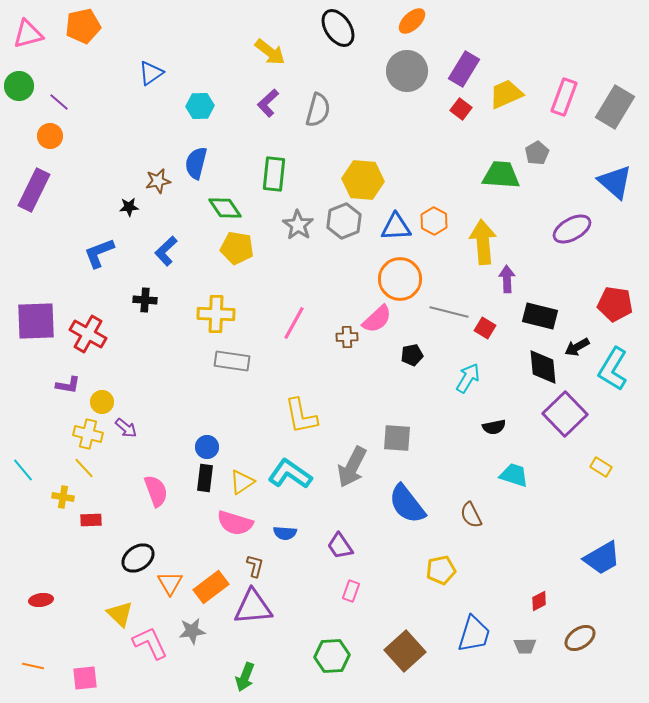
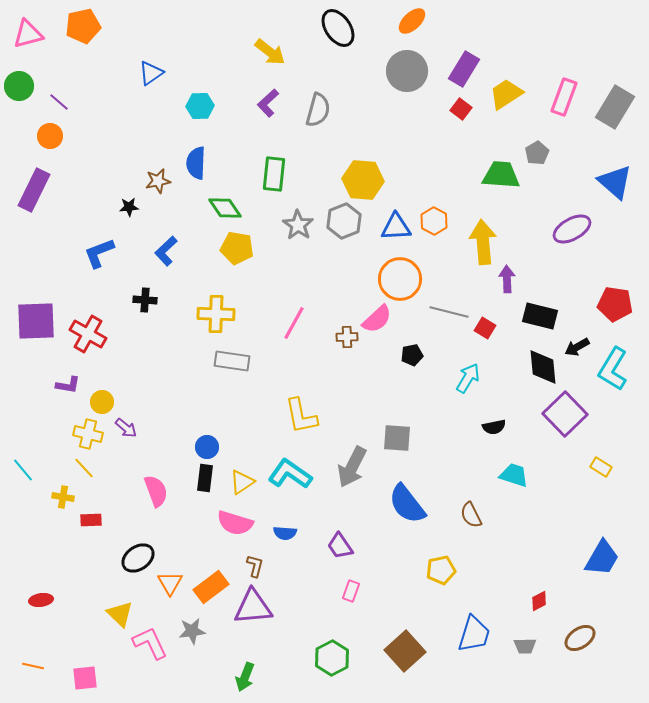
yellow trapezoid at (506, 94): rotated 9 degrees counterclockwise
blue semicircle at (196, 163): rotated 12 degrees counterclockwise
blue trapezoid at (602, 558): rotated 30 degrees counterclockwise
green hexagon at (332, 656): moved 2 px down; rotated 24 degrees counterclockwise
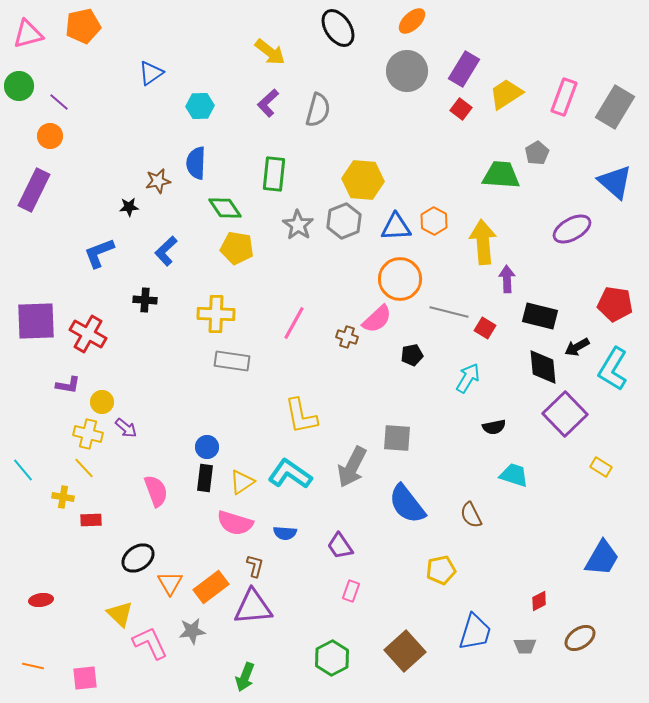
brown cross at (347, 337): rotated 20 degrees clockwise
blue trapezoid at (474, 634): moved 1 px right, 2 px up
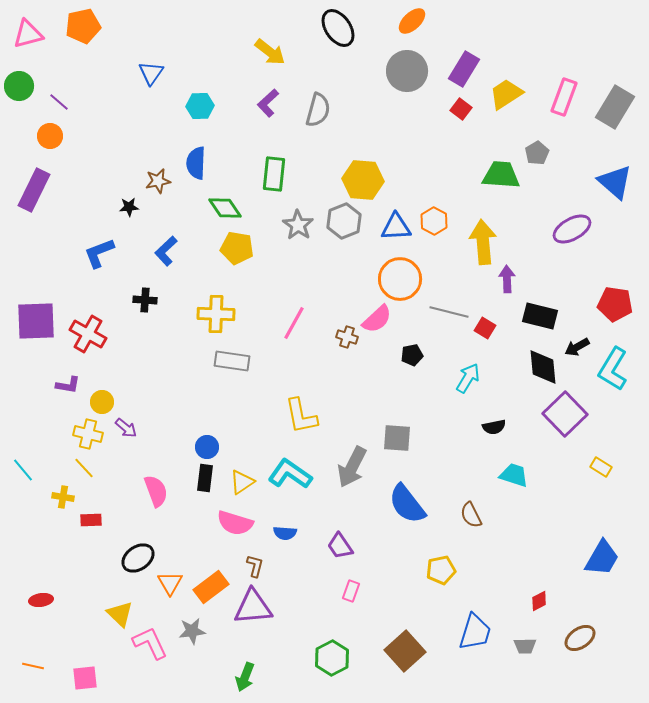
blue triangle at (151, 73): rotated 20 degrees counterclockwise
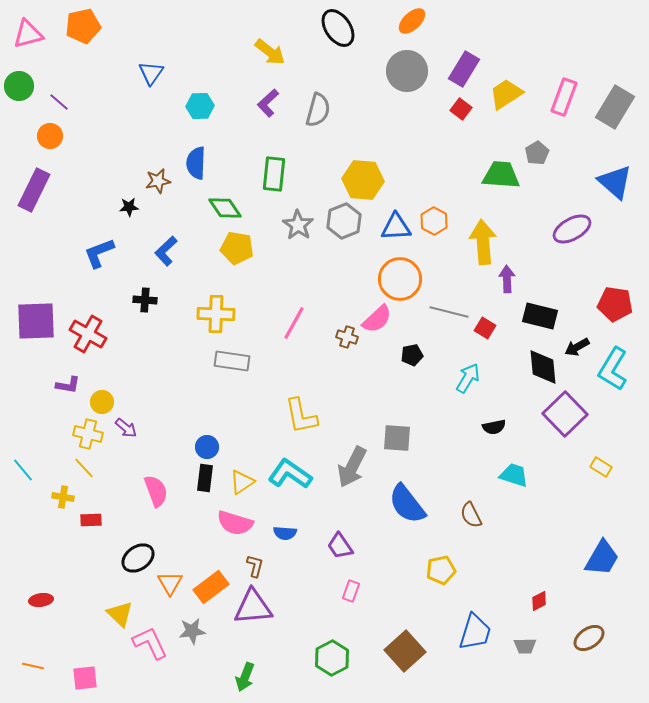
brown ellipse at (580, 638): moved 9 px right
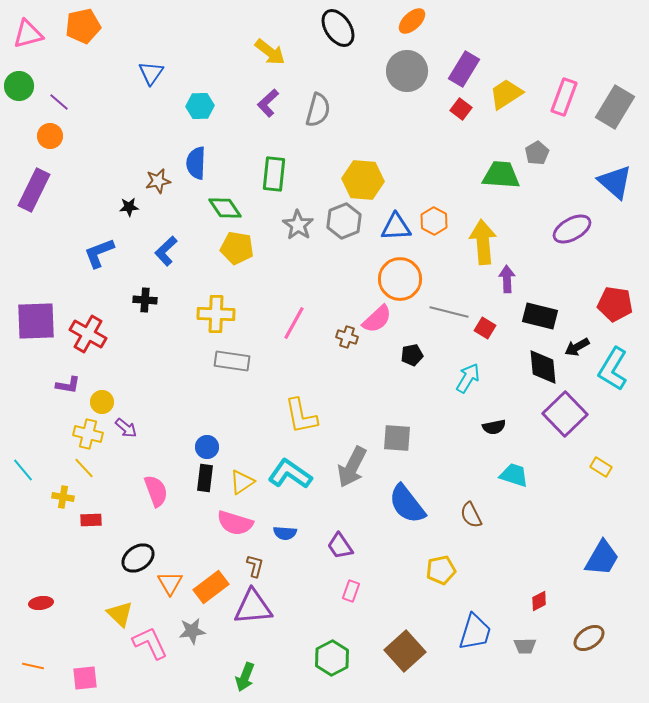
red ellipse at (41, 600): moved 3 px down
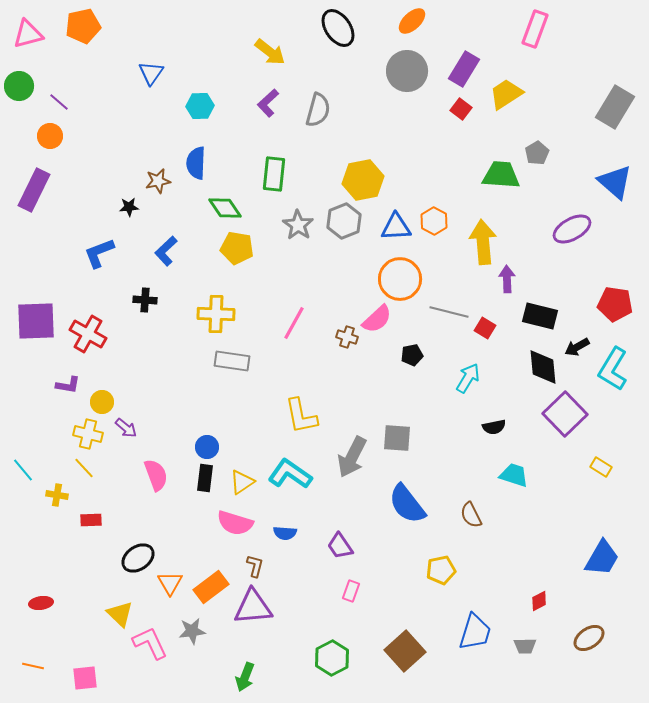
pink rectangle at (564, 97): moved 29 px left, 68 px up
yellow hexagon at (363, 180): rotated 15 degrees counterclockwise
gray arrow at (352, 467): moved 10 px up
pink semicircle at (156, 491): moved 16 px up
yellow cross at (63, 497): moved 6 px left, 2 px up
